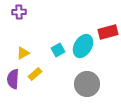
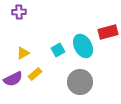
cyan ellipse: rotated 60 degrees counterclockwise
purple semicircle: rotated 120 degrees counterclockwise
gray circle: moved 7 px left, 2 px up
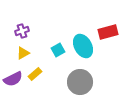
purple cross: moved 3 px right, 19 px down; rotated 16 degrees counterclockwise
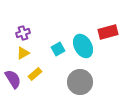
purple cross: moved 1 px right, 2 px down
cyan square: moved 1 px up
purple semicircle: rotated 96 degrees counterclockwise
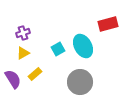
red rectangle: moved 8 px up
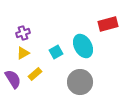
cyan square: moved 2 px left, 3 px down
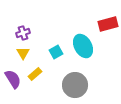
yellow triangle: rotated 32 degrees counterclockwise
gray circle: moved 5 px left, 3 px down
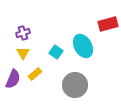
cyan square: rotated 24 degrees counterclockwise
purple semicircle: rotated 54 degrees clockwise
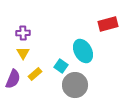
purple cross: rotated 16 degrees clockwise
cyan ellipse: moved 5 px down
cyan square: moved 5 px right, 14 px down
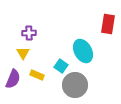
red rectangle: rotated 66 degrees counterclockwise
purple cross: moved 6 px right
yellow rectangle: moved 2 px right, 1 px down; rotated 64 degrees clockwise
